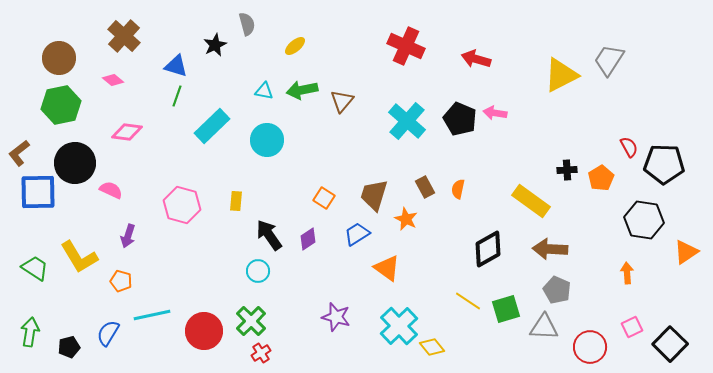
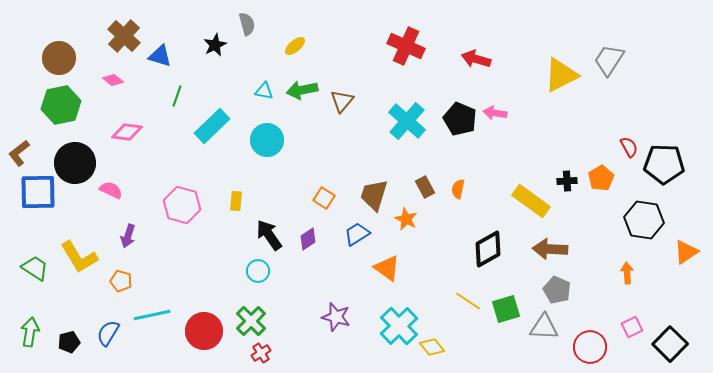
blue triangle at (176, 66): moved 16 px left, 10 px up
black cross at (567, 170): moved 11 px down
black pentagon at (69, 347): moved 5 px up
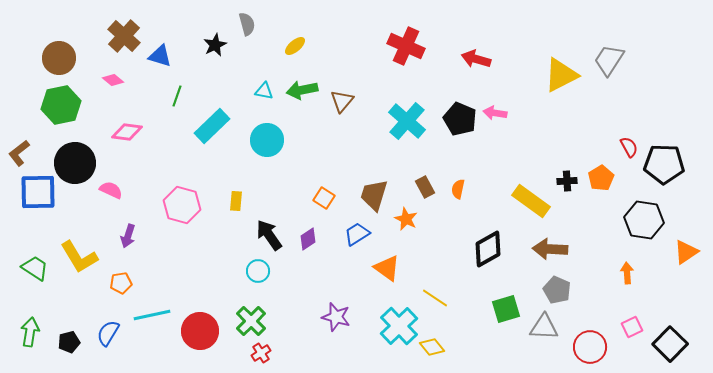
orange pentagon at (121, 281): moved 2 px down; rotated 25 degrees counterclockwise
yellow line at (468, 301): moved 33 px left, 3 px up
red circle at (204, 331): moved 4 px left
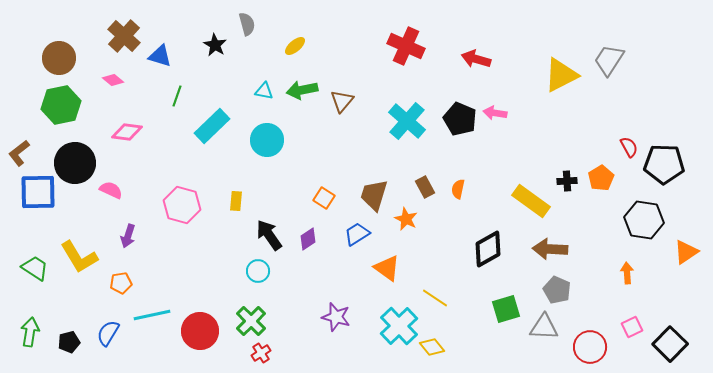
black star at (215, 45): rotated 15 degrees counterclockwise
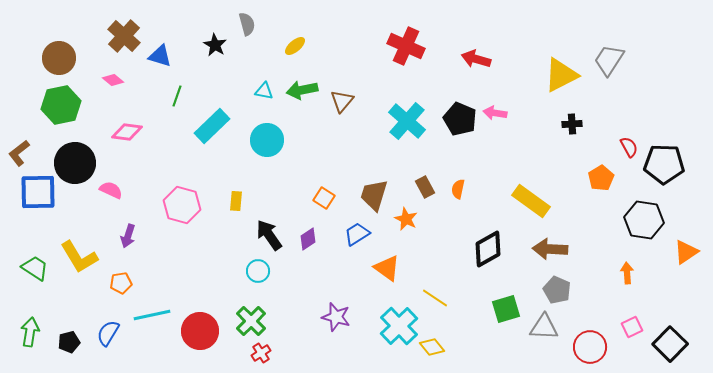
black cross at (567, 181): moved 5 px right, 57 px up
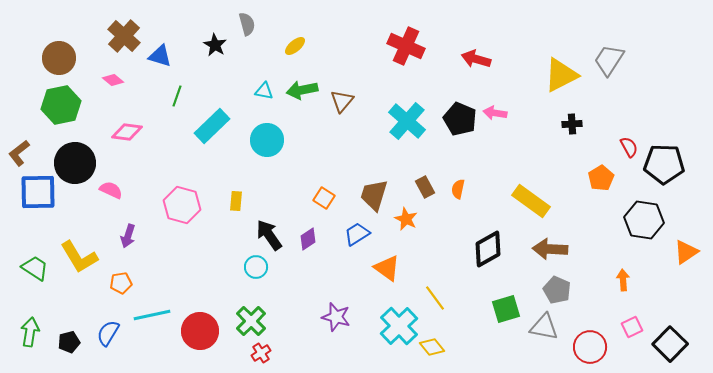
cyan circle at (258, 271): moved 2 px left, 4 px up
orange arrow at (627, 273): moved 4 px left, 7 px down
yellow line at (435, 298): rotated 20 degrees clockwise
gray triangle at (544, 327): rotated 8 degrees clockwise
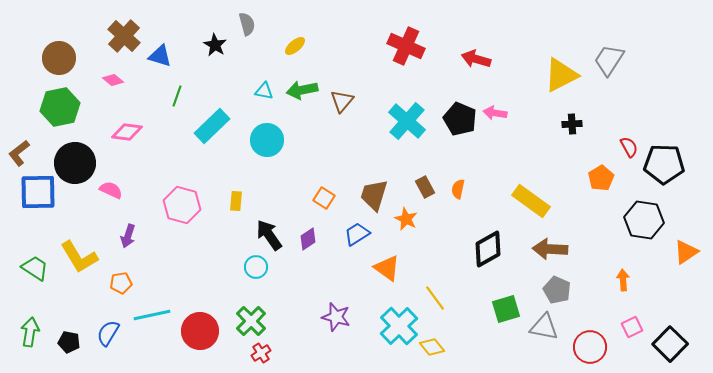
green hexagon at (61, 105): moved 1 px left, 2 px down
black pentagon at (69, 342): rotated 25 degrees clockwise
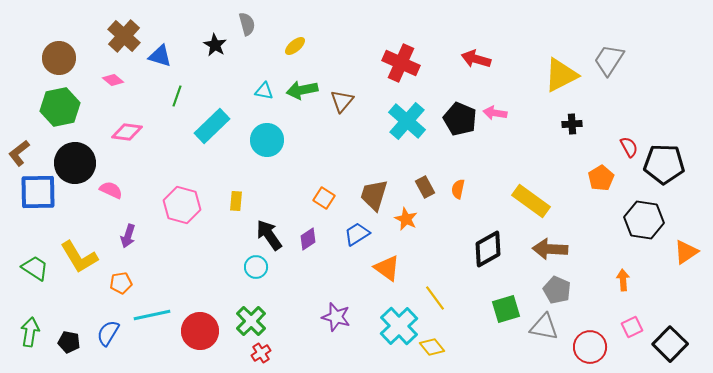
red cross at (406, 46): moved 5 px left, 17 px down
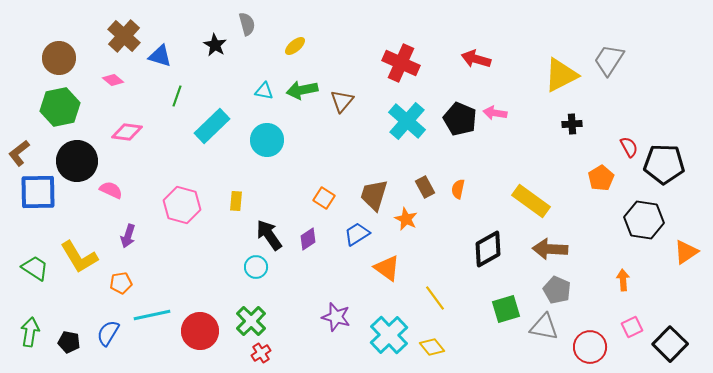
black circle at (75, 163): moved 2 px right, 2 px up
cyan cross at (399, 326): moved 10 px left, 9 px down
